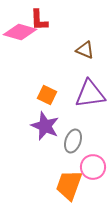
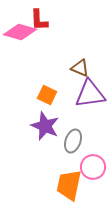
brown triangle: moved 5 px left, 18 px down
orange trapezoid: rotated 8 degrees counterclockwise
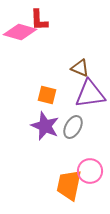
orange square: rotated 12 degrees counterclockwise
gray ellipse: moved 14 px up; rotated 10 degrees clockwise
pink circle: moved 3 px left, 4 px down
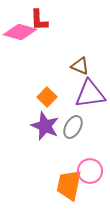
brown triangle: moved 2 px up
orange square: moved 2 px down; rotated 30 degrees clockwise
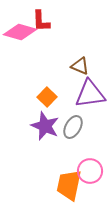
red L-shape: moved 2 px right, 1 px down
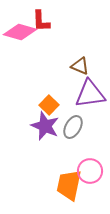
orange square: moved 2 px right, 8 px down
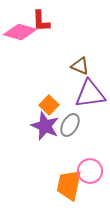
gray ellipse: moved 3 px left, 2 px up
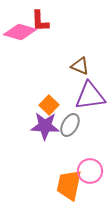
red L-shape: moved 1 px left
purple triangle: moved 2 px down
purple star: rotated 20 degrees counterclockwise
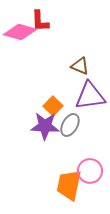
orange square: moved 4 px right, 1 px down
